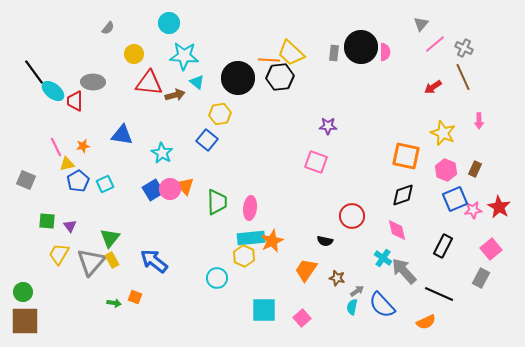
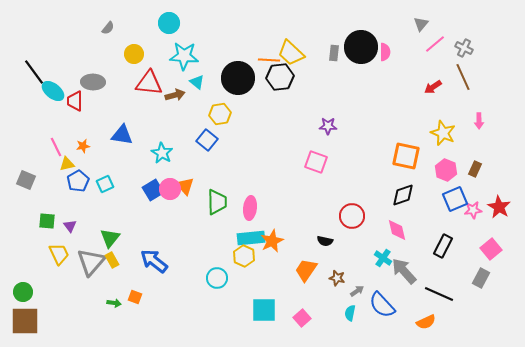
yellow trapezoid at (59, 254): rotated 125 degrees clockwise
cyan semicircle at (352, 307): moved 2 px left, 6 px down
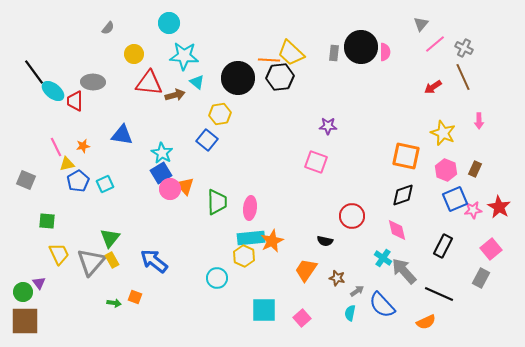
blue square at (153, 190): moved 8 px right, 17 px up
purple triangle at (70, 226): moved 31 px left, 57 px down
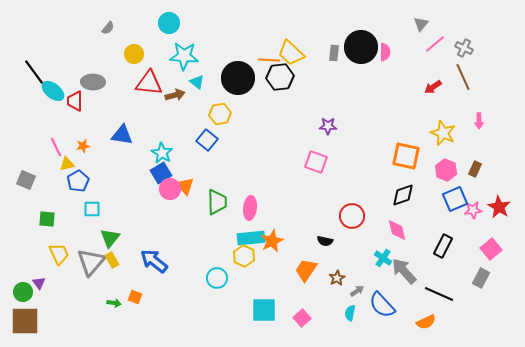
cyan square at (105, 184): moved 13 px left, 25 px down; rotated 24 degrees clockwise
green square at (47, 221): moved 2 px up
brown star at (337, 278): rotated 28 degrees clockwise
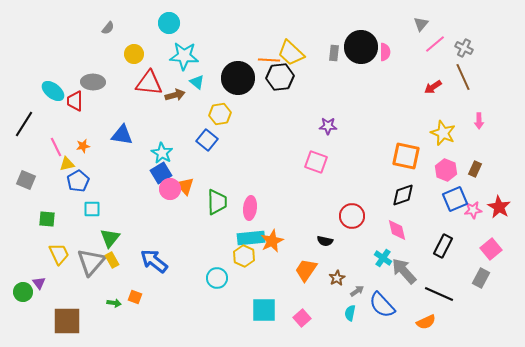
black line at (34, 72): moved 10 px left, 52 px down; rotated 68 degrees clockwise
brown square at (25, 321): moved 42 px right
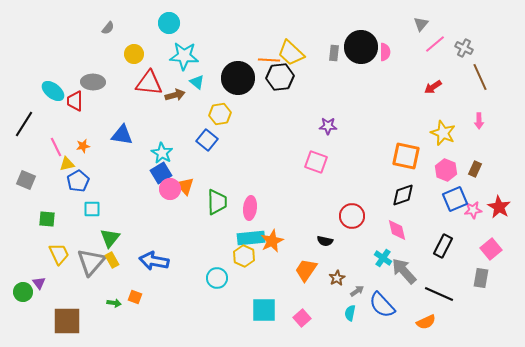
brown line at (463, 77): moved 17 px right
blue arrow at (154, 261): rotated 28 degrees counterclockwise
gray rectangle at (481, 278): rotated 18 degrees counterclockwise
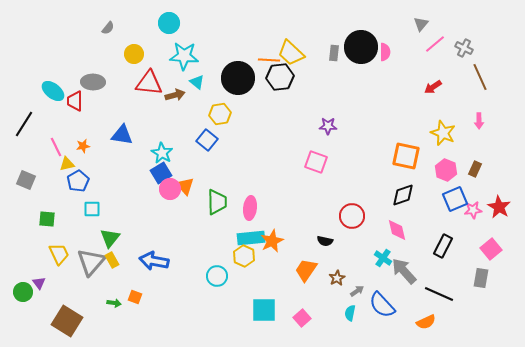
cyan circle at (217, 278): moved 2 px up
brown square at (67, 321): rotated 32 degrees clockwise
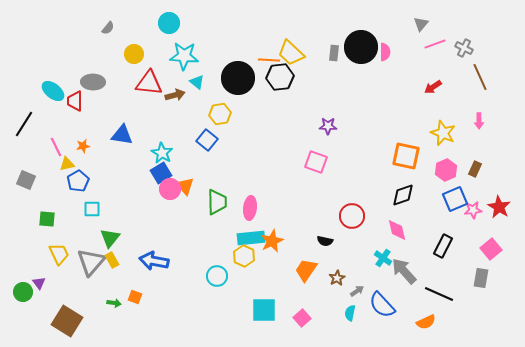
pink line at (435, 44): rotated 20 degrees clockwise
pink hexagon at (446, 170): rotated 15 degrees clockwise
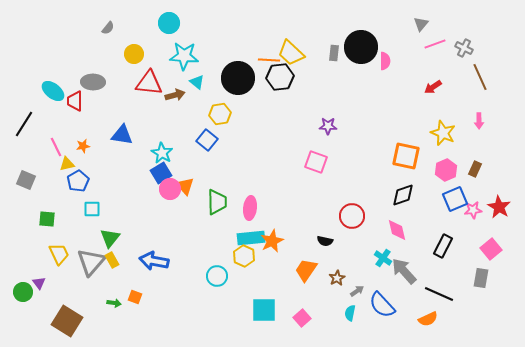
pink semicircle at (385, 52): moved 9 px down
orange semicircle at (426, 322): moved 2 px right, 3 px up
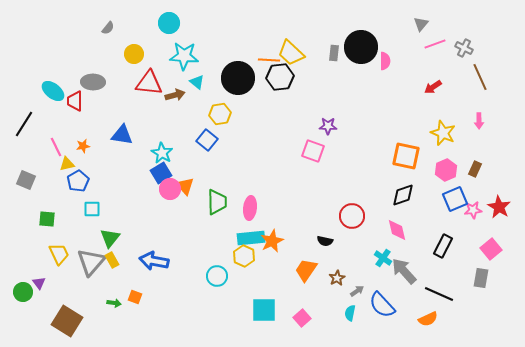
pink square at (316, 162): moved 3 px left, 11 px up
